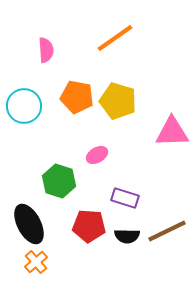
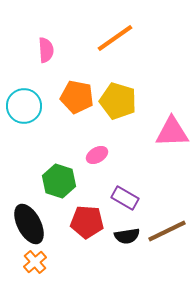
purple rectangle: rotated 12 degrees clockwise
red pentagon: moved 2 px left, 4 px up
black semicircle: rotated 10 degrees counterclockwise
orange cross: moved 1 px left
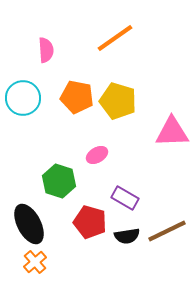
cyan circle: moved 1 px left, 8 px up
red pentagon: moved 3 px right; rotated 12 degrees clockwise
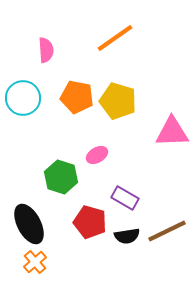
green hexagon: moved 2 px right, 4 px up
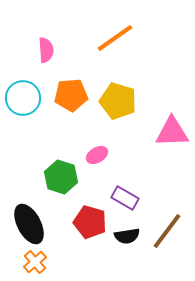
orange pentagon: moved 6 px left, 2 px up; rotated 16 degrees counterclockwise
brown line: rotated 27 degrees counterclockwise
